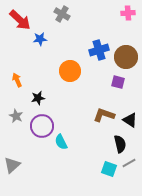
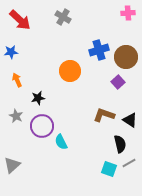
gray cross: moved 1 px right, 3 px down
blue star: moved 29 px left, 13 px down
purple square: rotated 32 degrees clockwise
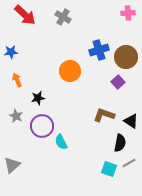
red arrow: moved 5 px right, 5 px up
black triangle: moved 1 px right, 1 px down
black semicircle: moved 1 px up; rotated 24 degrees clockwise
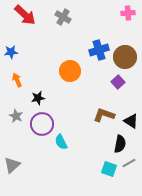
brown circle: moved 1 px left
purple circle: moved 2 px up
black semicircle: moved 1 px down
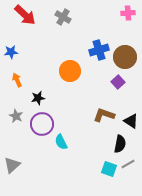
gray line: moved 1 px left, 1 px down
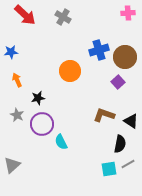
gray star: moved 1 px right, 1 px up
cyan square: rotated 28 degrees counterclockwise
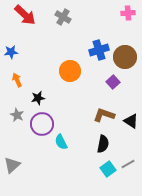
purple square: moved 5 px left
black semicircle: moved 17 px left
cyan square: moved 1 px left; rotated 28 degrees counterclockwise
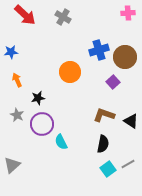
orange circle: moved 1 px down
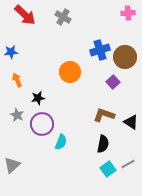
blue cross: moved 1 px right
black triangle: moved 1 px down
cyan semicircle: rotated 133 degrees counterclockwise
